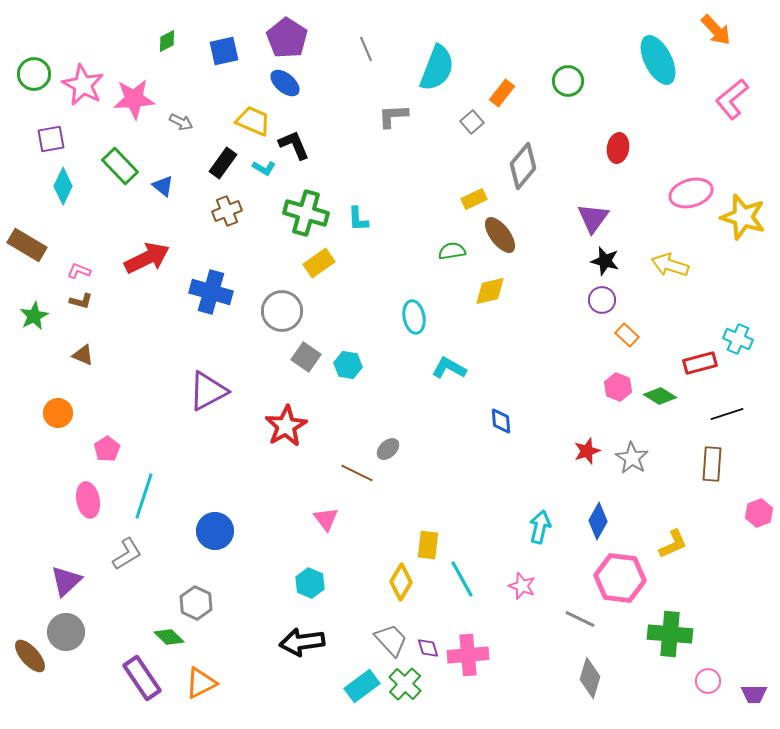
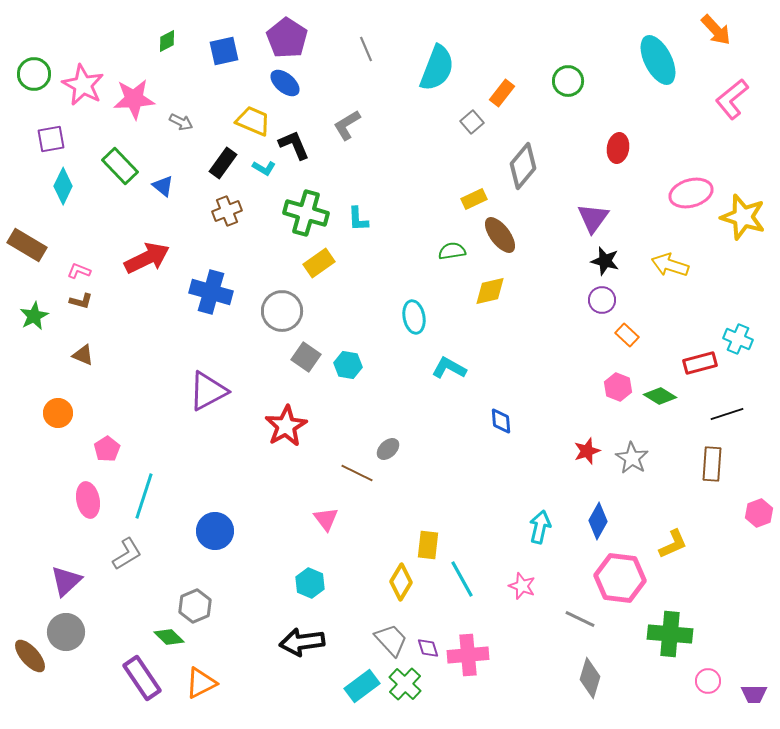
gray L-shape at (393, 116): moved 46 px left, 9 px down; rotated 28 degrees counterclockwise
gray hexagon at (196, 603): moved 1 px left, 3 px down; rotated 12 degrees clockwise
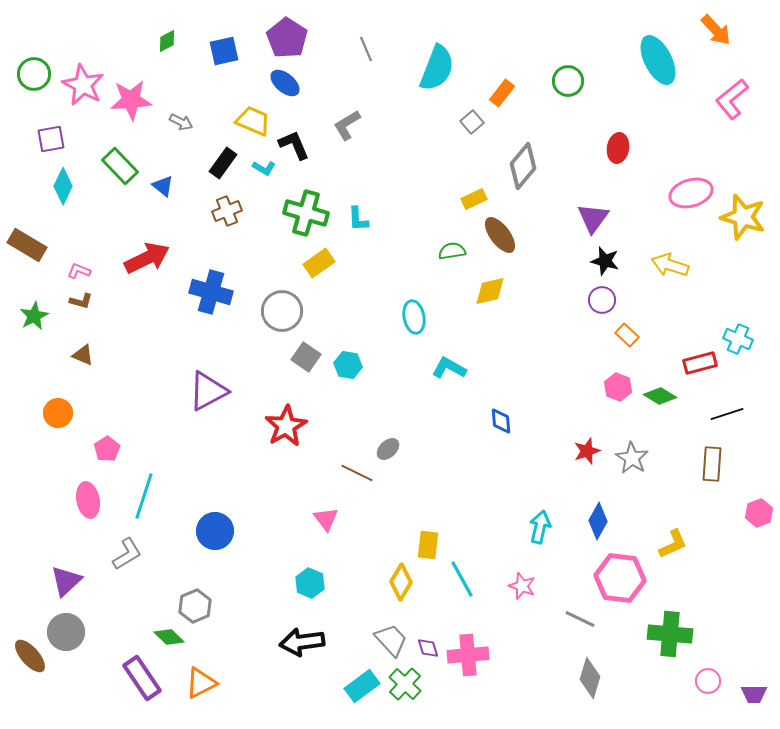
pink star at (134, 99): moved 3 px left, 1 px down
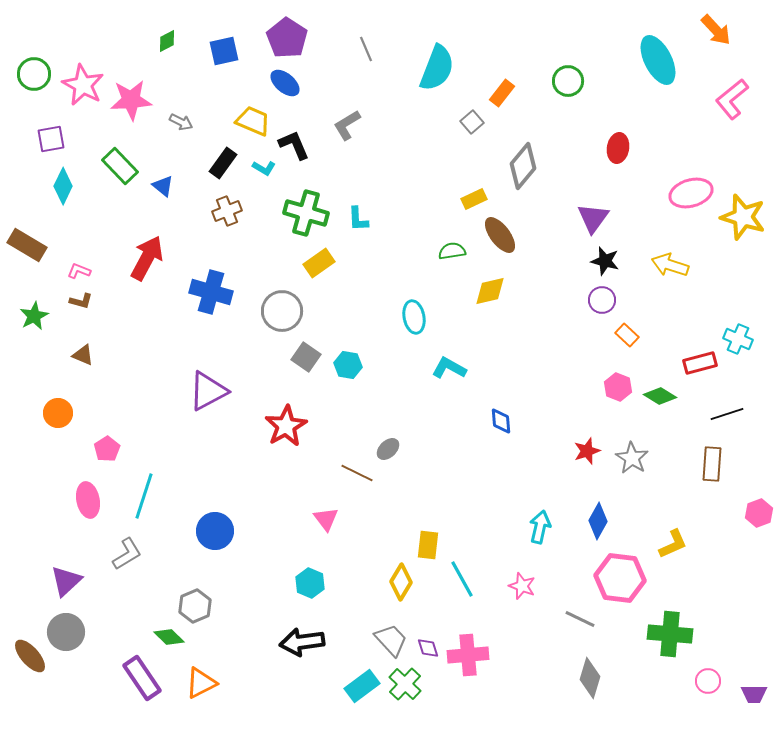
red arrow at (147, 258): rotated 36 degrees counterclockwise
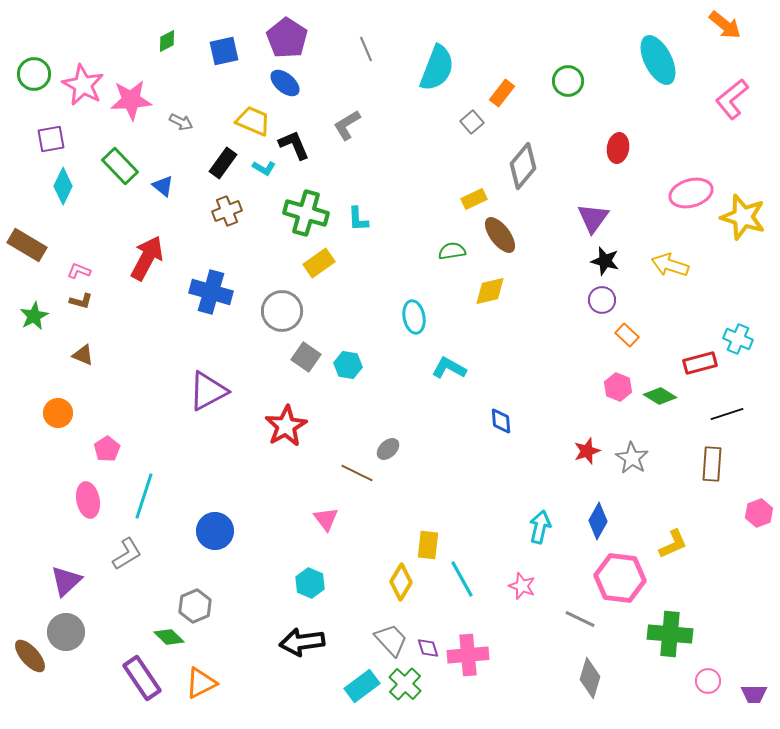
orange arrow at (716, 30): moved 9 px right, 5 px up; rotated 8 degrees counterclockwise
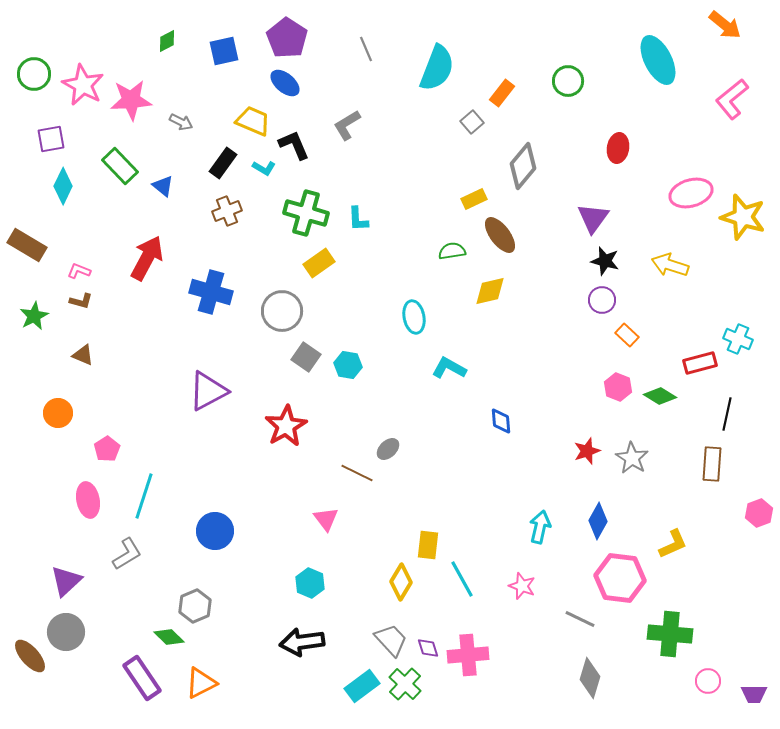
black line at (727, 414): rotated 60 degrees counterclockwise
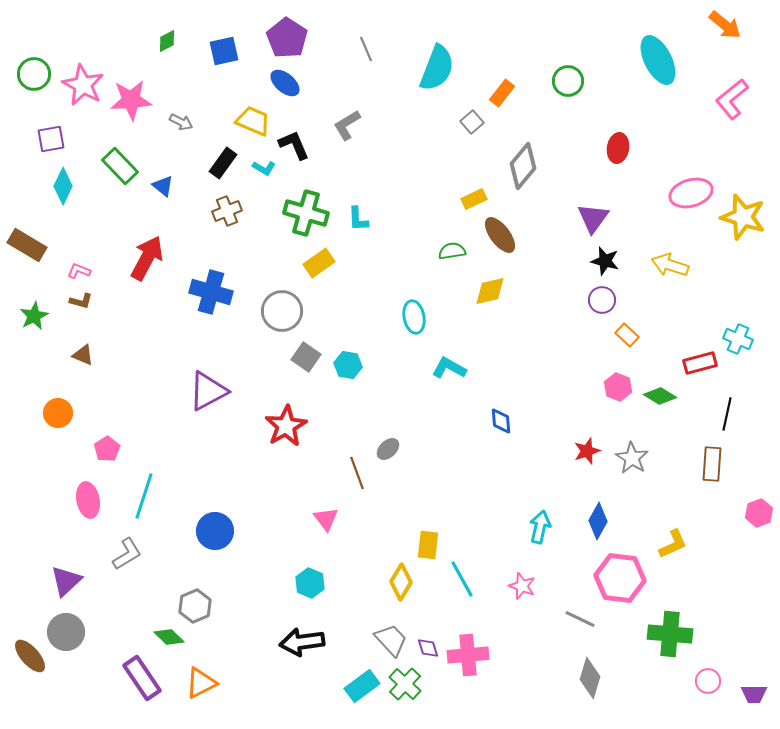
brown line at (357, 473): rotated 44 degrees clockwise
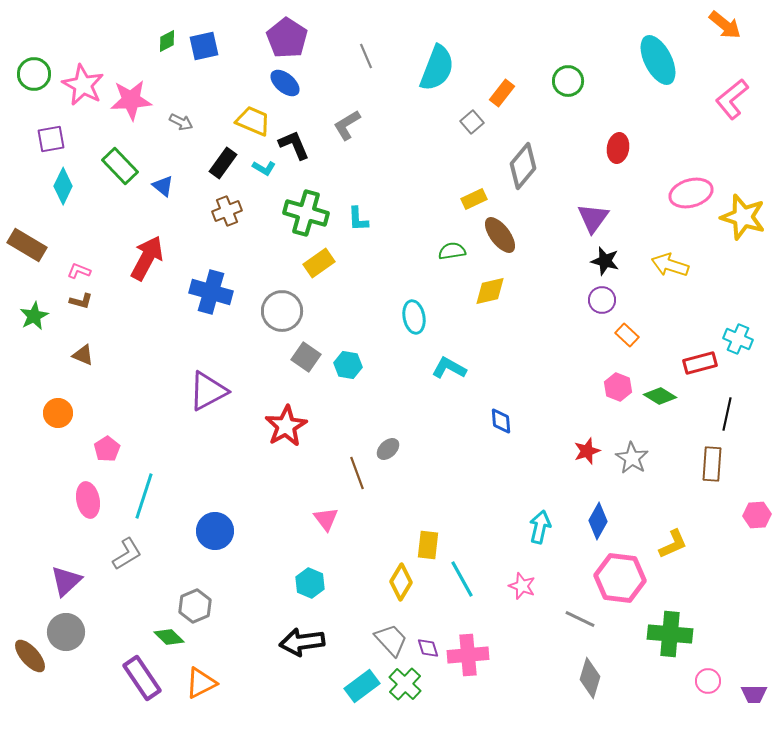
gray line at (366, 49): moved 7 px down
blue square at (224, 51): moved 20 px left, 5 px up
pink hexagon at (759, 513): moved 2 px left, 2 px down; rotated 16 degrees clockwise
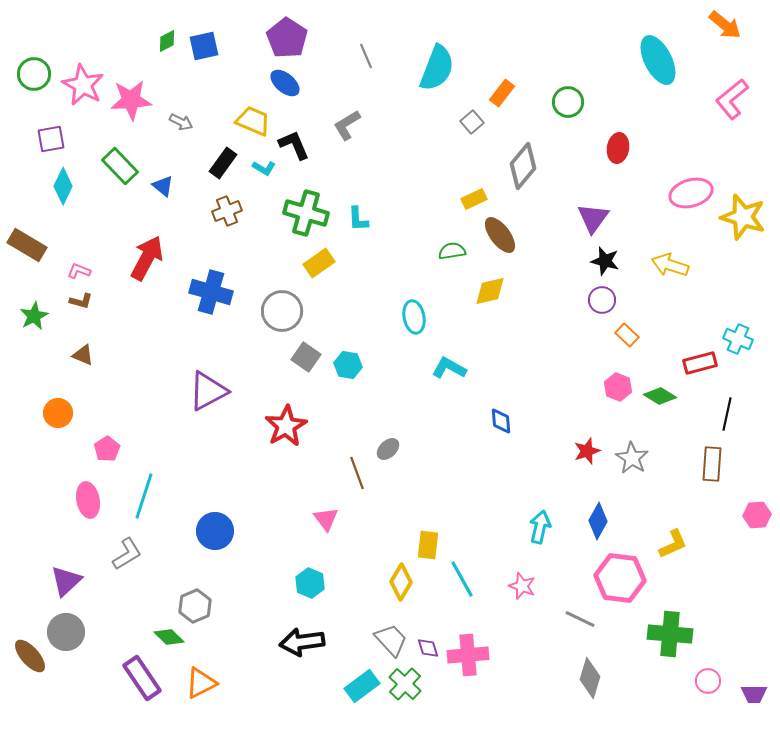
green circle at (568, 81): moved 21 px down
